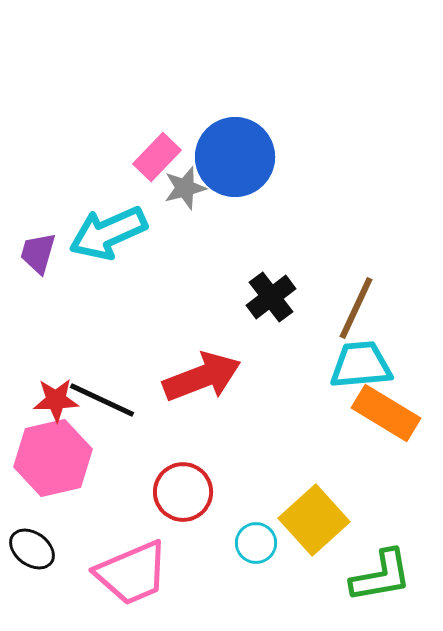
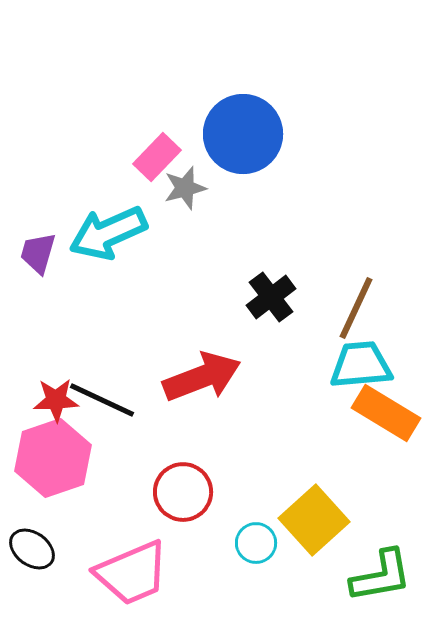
blue circle: moved 8 px right, 23 px up
pink hexagon: rotated 6 degrees counterclockwise
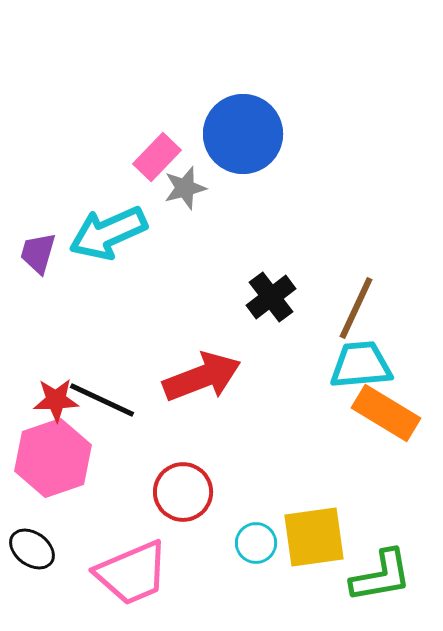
yellow square: moved 17 px down; rotated 34 degrees clockwise
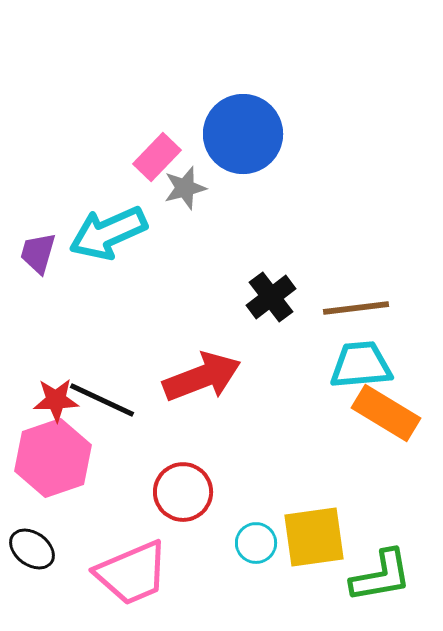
brown line: rotated 58 degrees clockwise
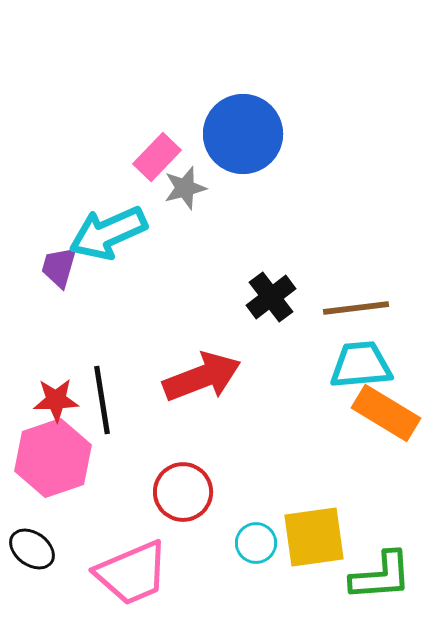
purple trapezoid: moved 21 px right, 14 px down
black line: rotated 56 degrees clockwise
green L-shape: rotated 6 degrees clockwise
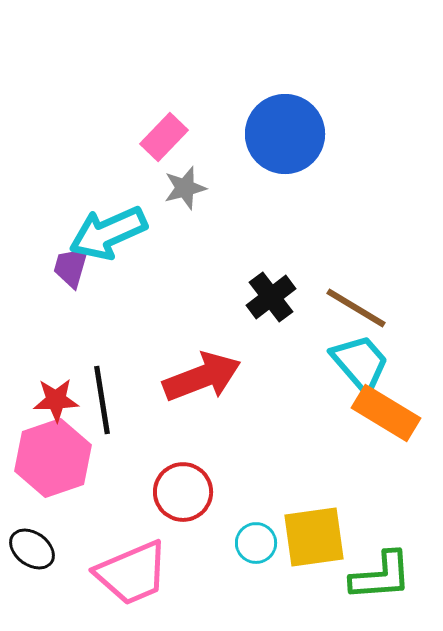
blue circle: moved 42 px right
pink rectangle: moved 7 px right, 20 px up
purple trapezoid: moved 12 px right
brown line: rotated 38 degrees clockwise
cyan trapezoid: moved 1 px left, 2 px up; rotated 54 degrees clockwise
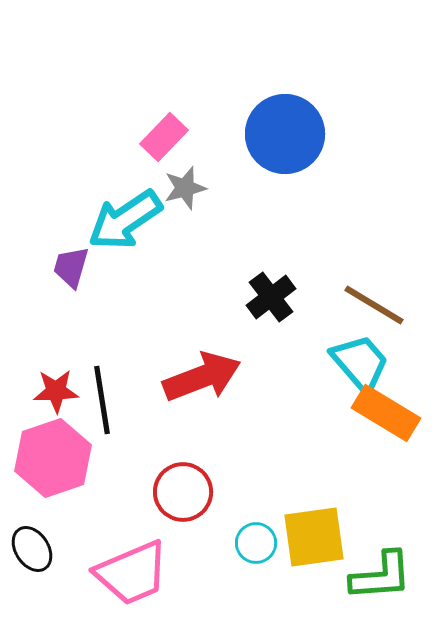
cyan arrow: moved 17 px right, 13 px up; rotated 10 degrees counterclockwise
brown line: moved 18 px right, 3 px up
red star: moved 9 px up
black ellipse: rotated 21 degrees clockwise
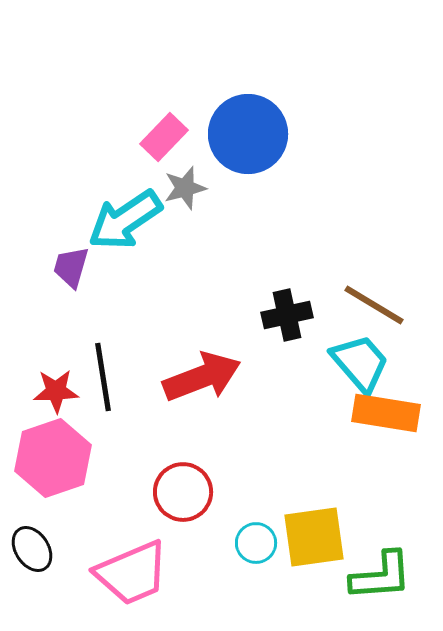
blue circle: moved 37 px left
black cross: moved 16 px right, 18 px down; rotated 24 degrees clockwise
black line: moved 1 px right, 23 px up
orange rectangle: rotated 22 degrees counterclockwise
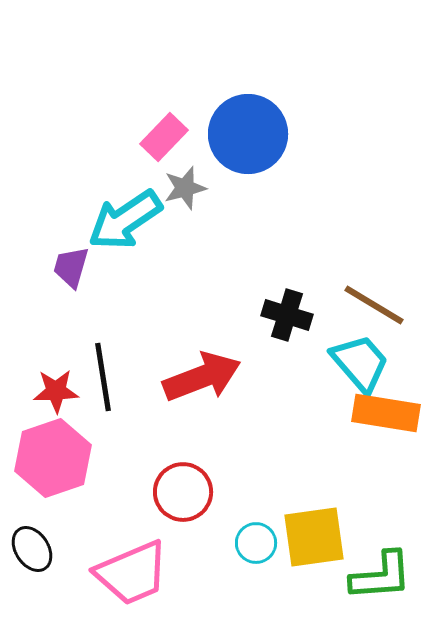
black cross: rotated 30 degrees clockwise
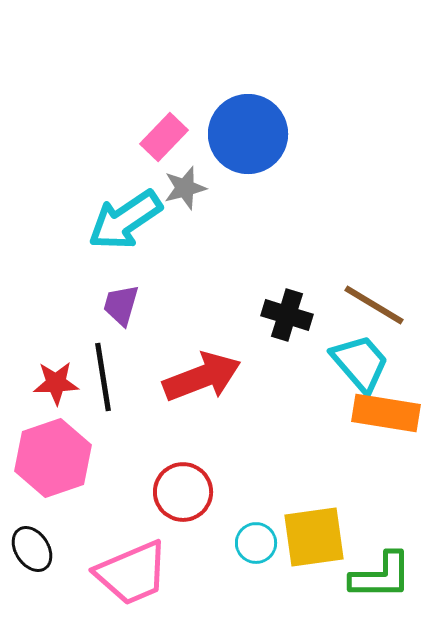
purple trapezoid: moved 50 px right, 38 px down
red star: moved 8 px up
green L-shape: rotated 4 degrees clockwise
